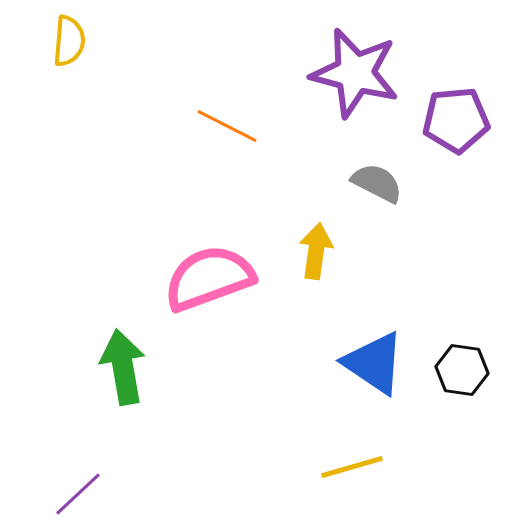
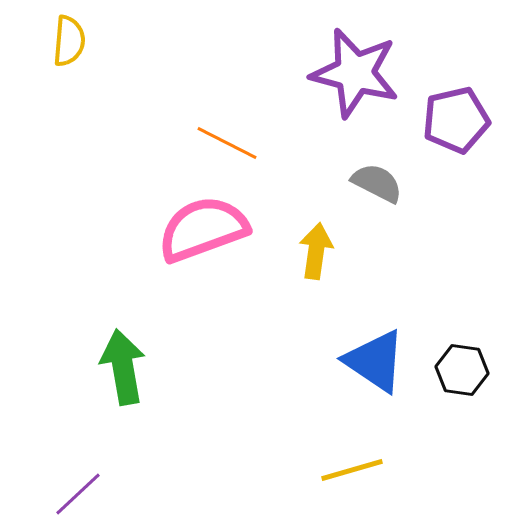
purple pentagon: rotated 8 degrees counterclockwise
orange line: moved 17 px down
pink semicircle: moved 6 px left, 49 px up
blue triangle: moved 1 px right, 2 px up
yellow line: moved 3 px down
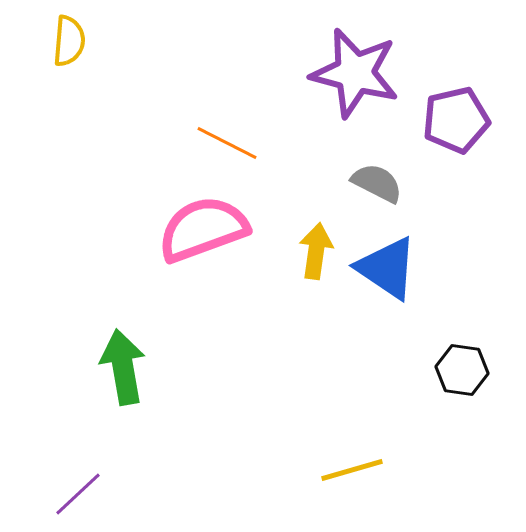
blue triangle: moved 12 px right, 93 px up
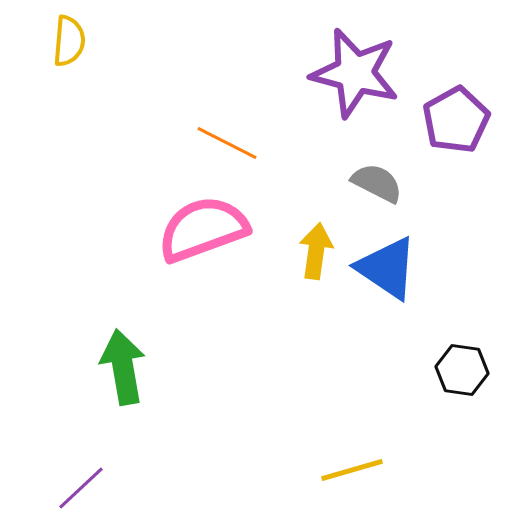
purple pentagon: rotated 16 degrees counterclockwise
purple line: moved 3 px right, 6 px up
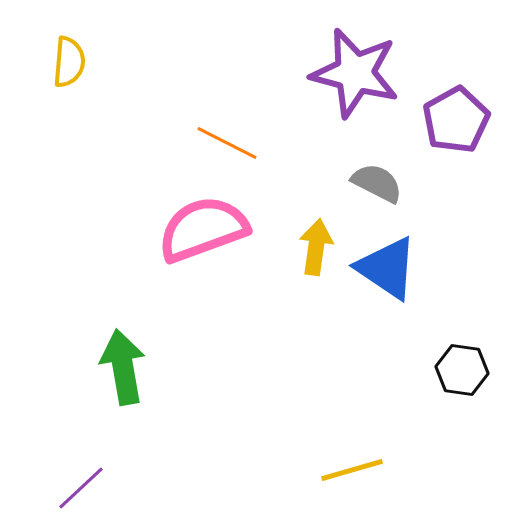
yellow semicircle: moved 21 px down
yellow arrow: moved 4 px up
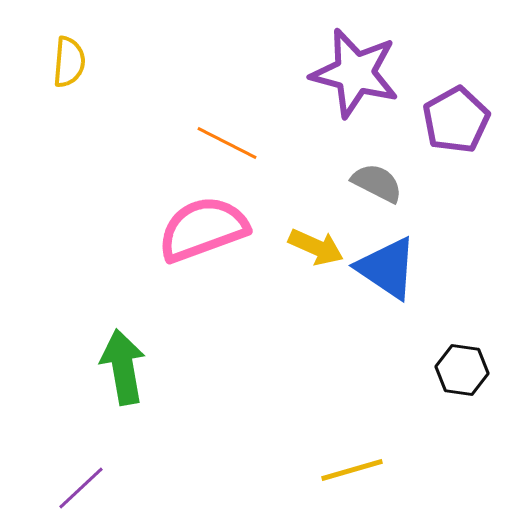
yellow arrow: rotated 106 degrees clockwise
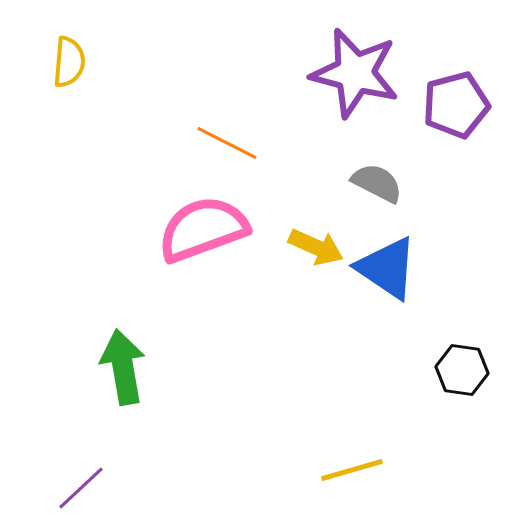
purple pentagon: moved 15 px up; rotated 14 degrees clockwise
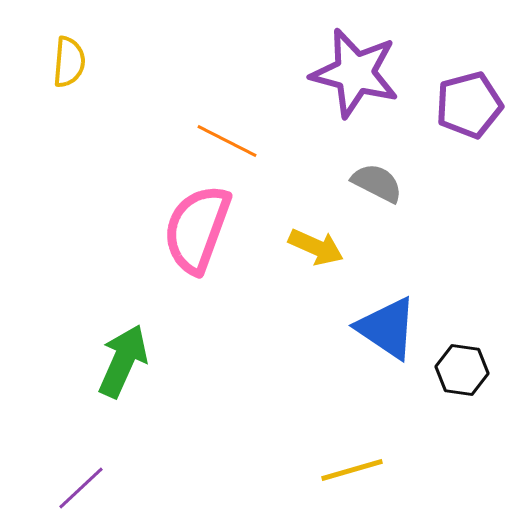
purple pentagon: moved 13 px right
orange line: moved 2 px up
pink semicircle: moved 6 px left; rotated 50 degrees counterclockwise
blue triangle: moved 60 px down
green arrow: moved 6 px up; rotated 34 degrees clockwise
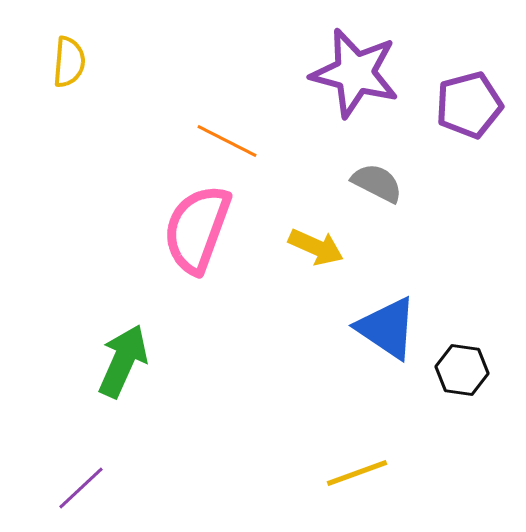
yellow line: moved 5 px right, 3 px down; rotated 4 degrees counterclockwise
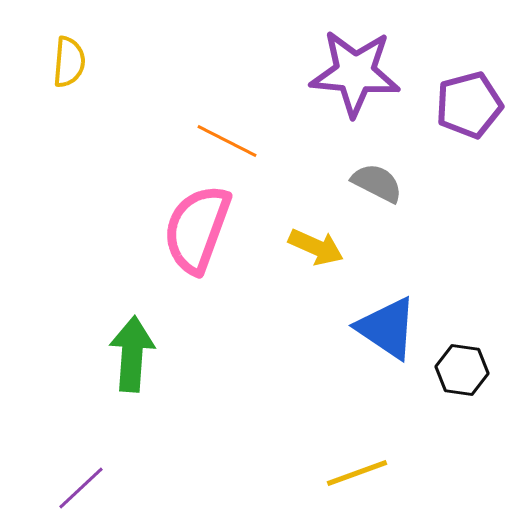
purple star: rotated 10 degrees counterclockwise
green arrow: moved 9 px right, 7 px up; rotated 20 degrees counterclockwise
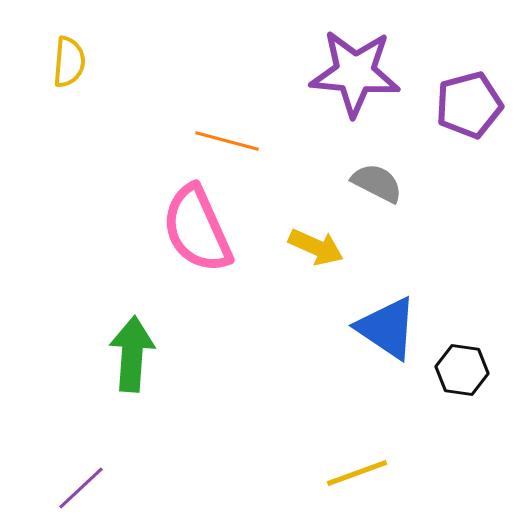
orange line: rotated 12 degrees counterclockwise
pink semicircle: rotated 44 degrees counterclockwise
